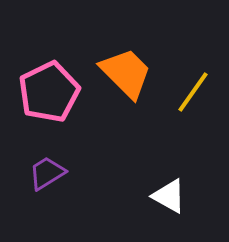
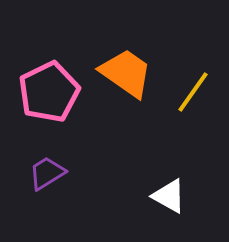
orange trapezoid: rotated 10 degrees counterclockwise
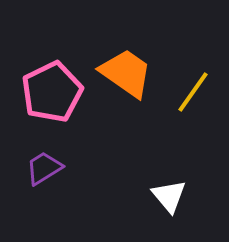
pink pentagon: moved 3 px right
purple trapezoid: moved 3 px left, 5 px up
white triangle: rotated 21 degrees clockwise
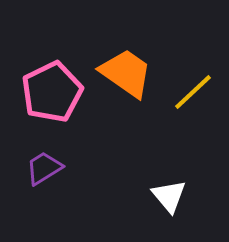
yellow line: rotated 12 degrees clockwise
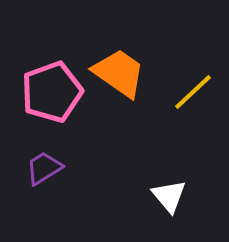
orange trapezoid: moved 7 px left
pink pentagon: rotated 6 degrees clockwise
